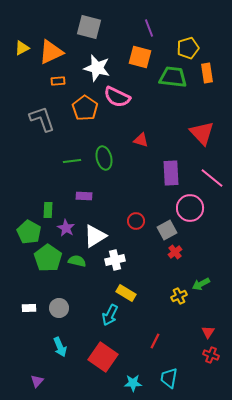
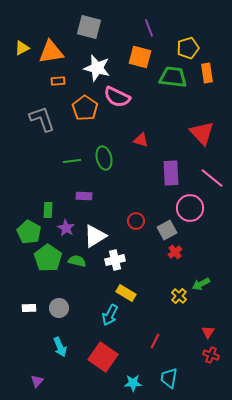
orange triangle at (51, 52): rotated 16 degrees clockwise
yellow cross at (179, 296): rotated 21 degrees counterclockwise
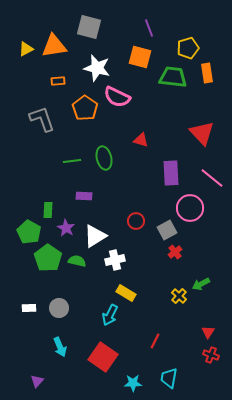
yellow triangle at (22, 48): moved 4 px right, 1 px down
orange triangle at (51, 52): moved 3 px right, 6 px up
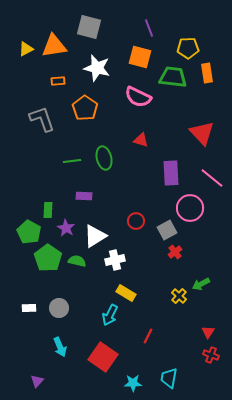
yellow pentagon at (188, 48): rotated 15 degrees clockwise
pink semicircle at (117, 97): moved 21 px right
red line at (155, 341): moved 7 px left, 5 px up
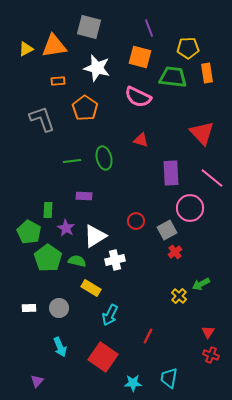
yellow rectangle at (126, 293): moved 35 px left, 5 px up
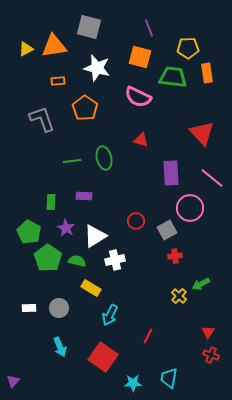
green rectangle at (48, 210): moved 3 px right, 8 px up
red cross at (175, 252): moved 4 px down; rotated 32 degrees clockwise
purple triangle at (37, 381): moved 24 px left
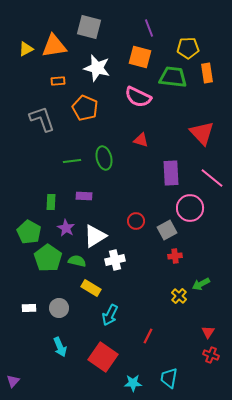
orange pentagon at (85, 108): rotated 10 degrees counterclockwise
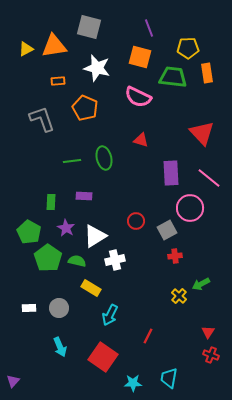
pink line at (212, 178): moved 3 px left
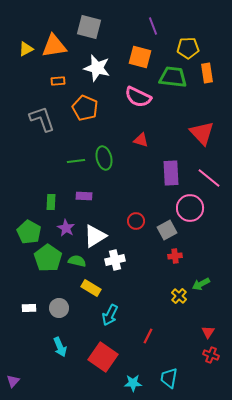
purple line at (149, 28): moved 4 px right, 2 px up
green line at (72, 161): moved 4 px right
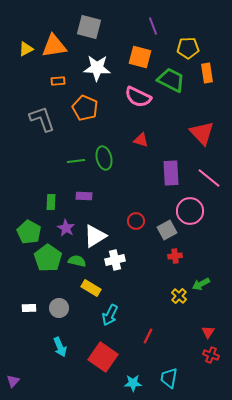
white star at (97, 68): rotated 12 degrees counterclockwise
green trapezoid at (173, 77): moved 2 px left, 3 px down; rotated 20 degrees clockwise
pink circle at (190, 208): moved 3 px down
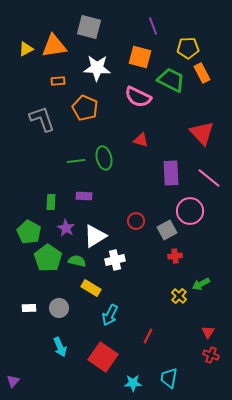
orange rectangle at (207, 73): moved 5 px left; rotated 18 degrees counterclockwise
